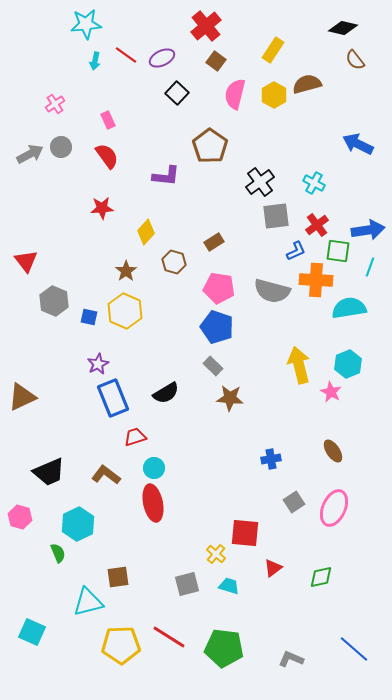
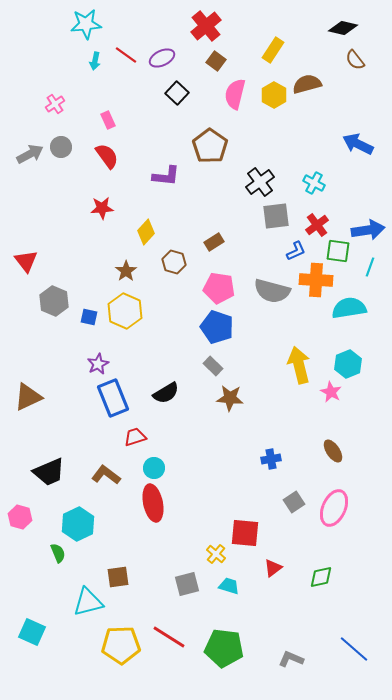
brown triangle at (22, 397): moved 6 px right
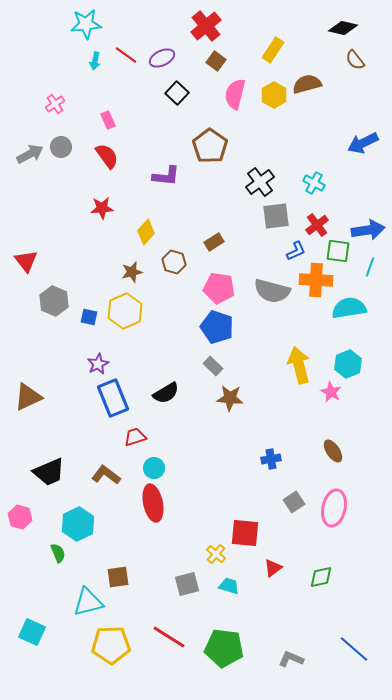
blue arrow at (358, 144): moved 5 px right, 1 px up; rotated 52 degrees counterclockwise
brown star at (126, 271): moved 6 px right, 1 px down; rotated 20 degrees clockwise
yellow hexagon at (125, 311): rotated 12 degrees clockwise
pink ellipse at (334, 508): rotated 12 degrees counterclockwise
yellow pentagon at (121, 645): moved 10 px left
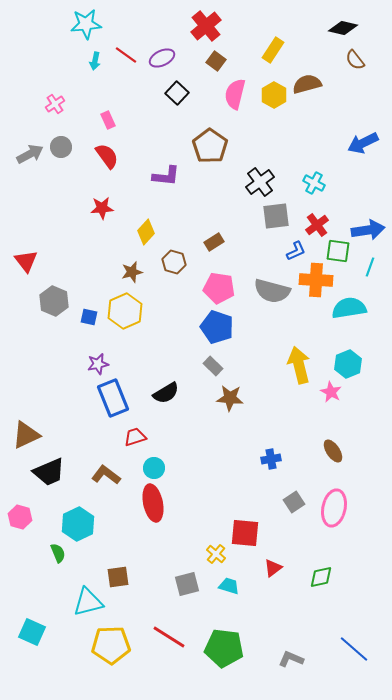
purple star at (98, 364): rotated 15 degrees clockwise
brown triangle at (28, 397): moved 2 px left, 38 px down
